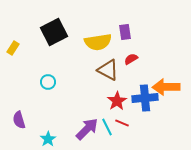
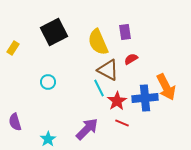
yellow semicircle: rotated 76 degrees clockwise
orange arrow: rotated 116 degrees counterclockwise
purple semicircle: moved 4 px left, 2 px down
cyan line: moved 8 px left, 39 px up
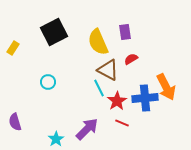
cyan star: moved 8 px right
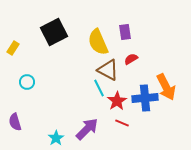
cyan circle: moved 21 px left
cyan star: moved 1 px up
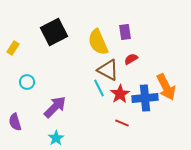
red star: moved 3 px right, 7 px up
purple arrow: moved 32 px left, 22 px up
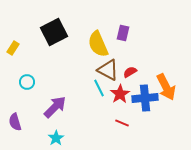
purple rectangle: moved 2 px left, 1 px down; rotated 21 degrees clockwise
yellow semicircle: moved 2 px down
red semicircle: moved 1 px left, 13 px down
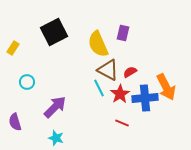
cyan star: rotated 21 degrees counterclockwise
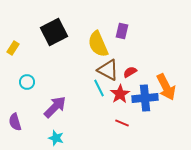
purple rectangle: moved 1 px left, 2 px up
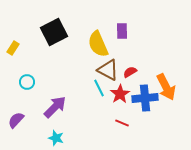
purple rectangle: rotated 14 degrees counterclockwise
purple semicircle: moved 1 px right, 2 px up; rotated 60 degrees clockwise
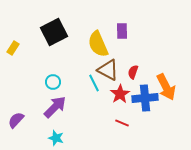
red semicircle: moved 3 px right; rotated 40 degrees counterclockwise
cyan circle: moved 26 px right
cyan line: moved 5 px left, 5 px up
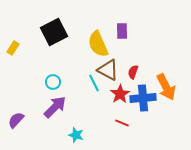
blue cross: moved 2 px left
cyan star: moved 20 px right, 3 px up
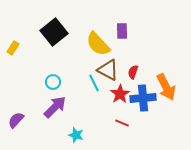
black square: rotated 12 degrees counterclockwise
yellow semicircle: rotated 20 degrees counterclockwise
